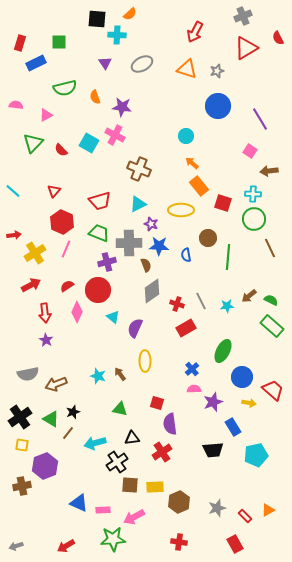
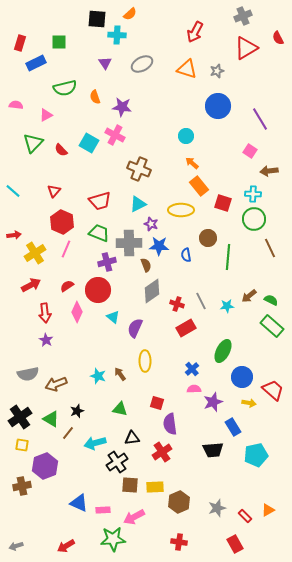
black star at (73, 412): moved 4 px right, 1 px up
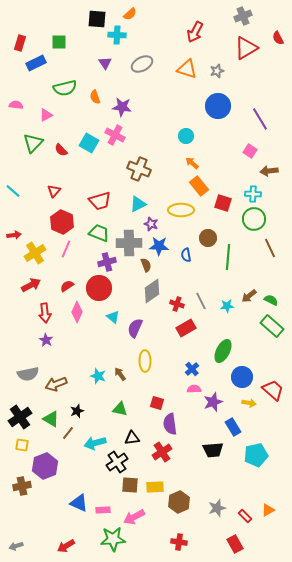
red circle at (98, 290): moved 1 px right, 2 px up
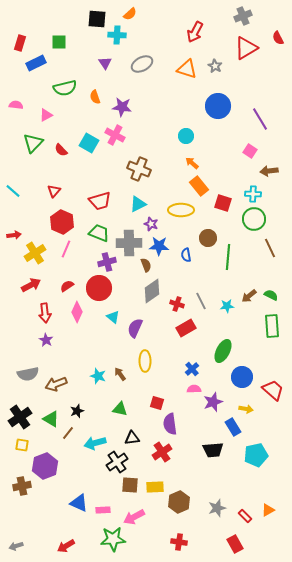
gray star at (217, 71): moved 2 px left, 5 px up; rotated 24 degrees counterclockwise
green semicircle at (271, 300): moved 5 px up
green rectangle at (272, 326): rotated 45 degrees clockwise
yellow arrow at (249, 403): moved 3 px left, 6 px down
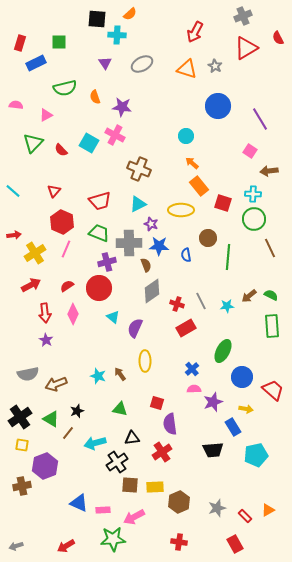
pink diamond at (77, 312): moved 4 px left, 2 px down
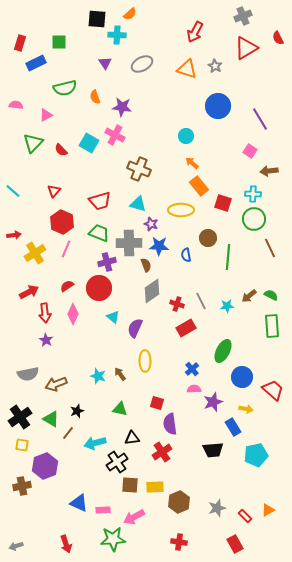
cyan triangle at (138, 204): rotated 42 degrees clockwise
red arrow at (31, 285): moved 2 px left, 7 px down
red arrow at (66, 546): moved 2 px up; rotated 78 degrees counterclockwise
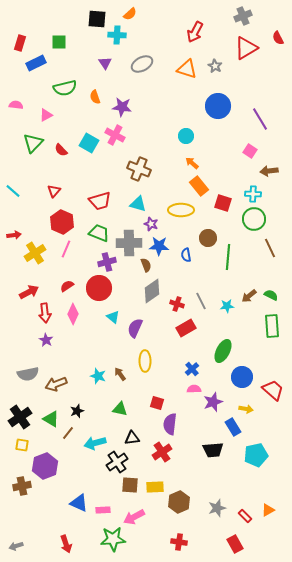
purple semicircle at (170, 424): rotated 15 degrees clockwise
